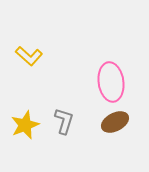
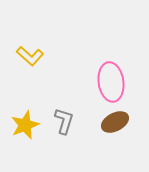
yellow L-shape: moved 1 px right
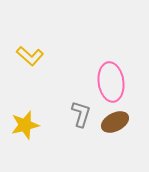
gray L-shape: moved 17 px right, 7 px up
yellow star: rotated 8 degrees clockwise
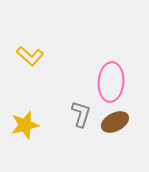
pink ellipse: rotated 12 degrees clockwise
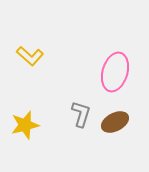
pink ellipse: moved 4 px right, 10 px up; rotated 12 degrees clockwise
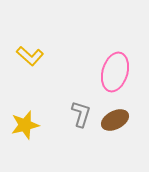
brown ellipse: moved 2 px up
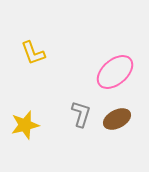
yellow L-shape: moved 3 px right, 3 px up; rotated 28 degrees clockwise
pink ellipse: rotated 33 degrees clockwise
brown ellipse: moved 2 px right, 1 px up
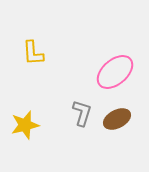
yellow L-shape: rotated 16 degrees clockwise
gray L-shape: moved 1 px right, 1 px up
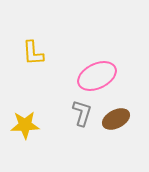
pink ellipse: moved 18 px left, 4 px down; rotated 15 degrees clockwise
brown ellipse: moved 1 px left
yellow star: rotated 12 degrees clockwise
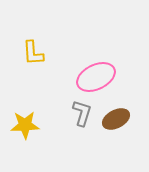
pink ellipse: moved 1 px left, 1 px down
